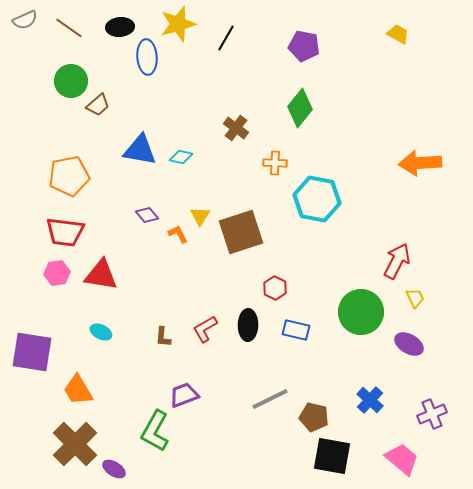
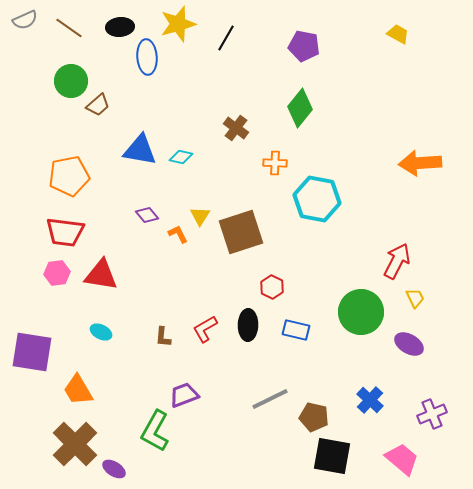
red hexagon at (275, 288): moved 3 px left, 1 px up
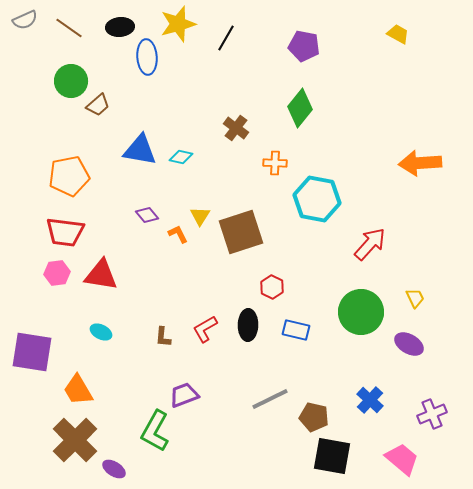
red arrow at (397, 261): moved 27 px left, 17 px up; rotated 15 degrees clockwise
brown cross at (75, 444): moved 4 px up
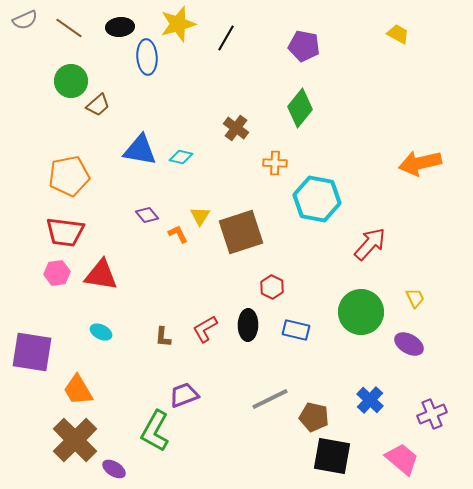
orange arrow at (420, 163): rotated 9 degrees counterclockwise
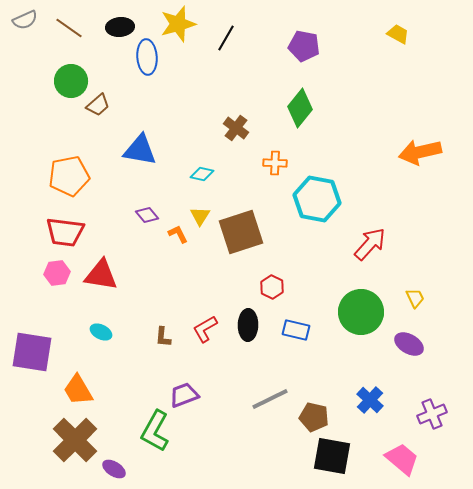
cyan diamond at (181, 157): moved 21 px right, 17 px down
orange arrow at (420, 163): moved 11 px up
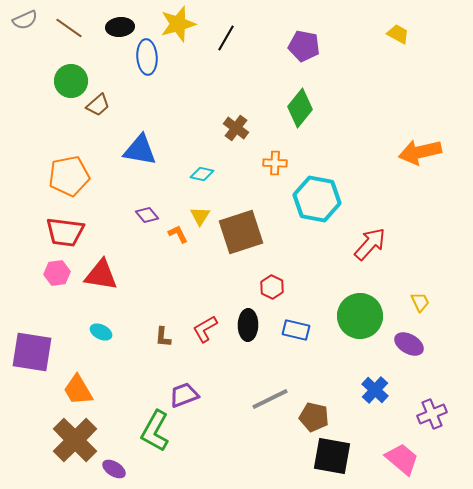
yellow trapezoid at (415, 298): moved 5 px right, 4 px down
green circle at (361, 312): moved 1 px left, 4 px down
blue cross at (370, 400): moved 5 px right, 10 px up
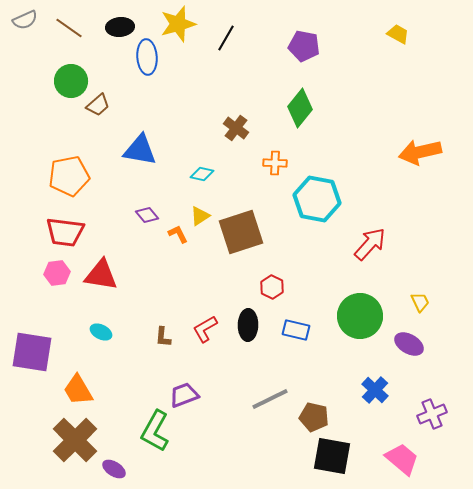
yellow triangle at (200, 216): rotated 25 degrees clockwise
